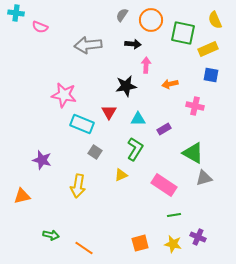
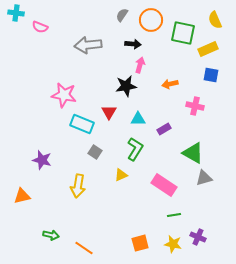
pink arrow: moved 6 px left; rotated 14 degrees clockwise
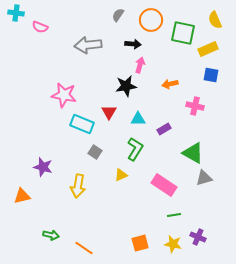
gray semicircle: moved 4 px left
purple star: moved 1 px right, 7 px down
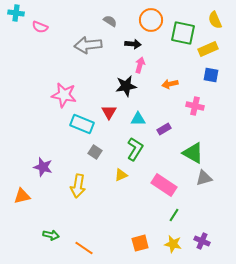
gray semicircle: moved 8 px left, 6 px down; rotated 88 degrees clockwise
green line: rotated 48 degrees counterclockwise
purple cross: moved 4 px right, 4 px down
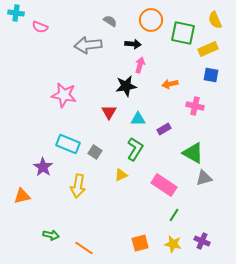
cyan rectangle: moved 14 px left, 20 px down
purple star: rotated 18 degrees clockwise
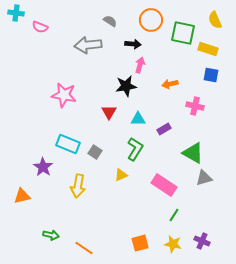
yellow rectangle: rotated 42 degrees clockwise
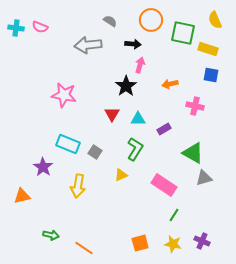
cyan cross: moved 15 px down
black star: rotated 25 degrees counterclockwise
red triangle: moved 3 px right, 2 px down
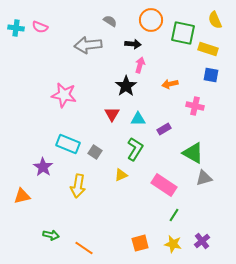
purple cross: rotated 28 degrees clockwise
